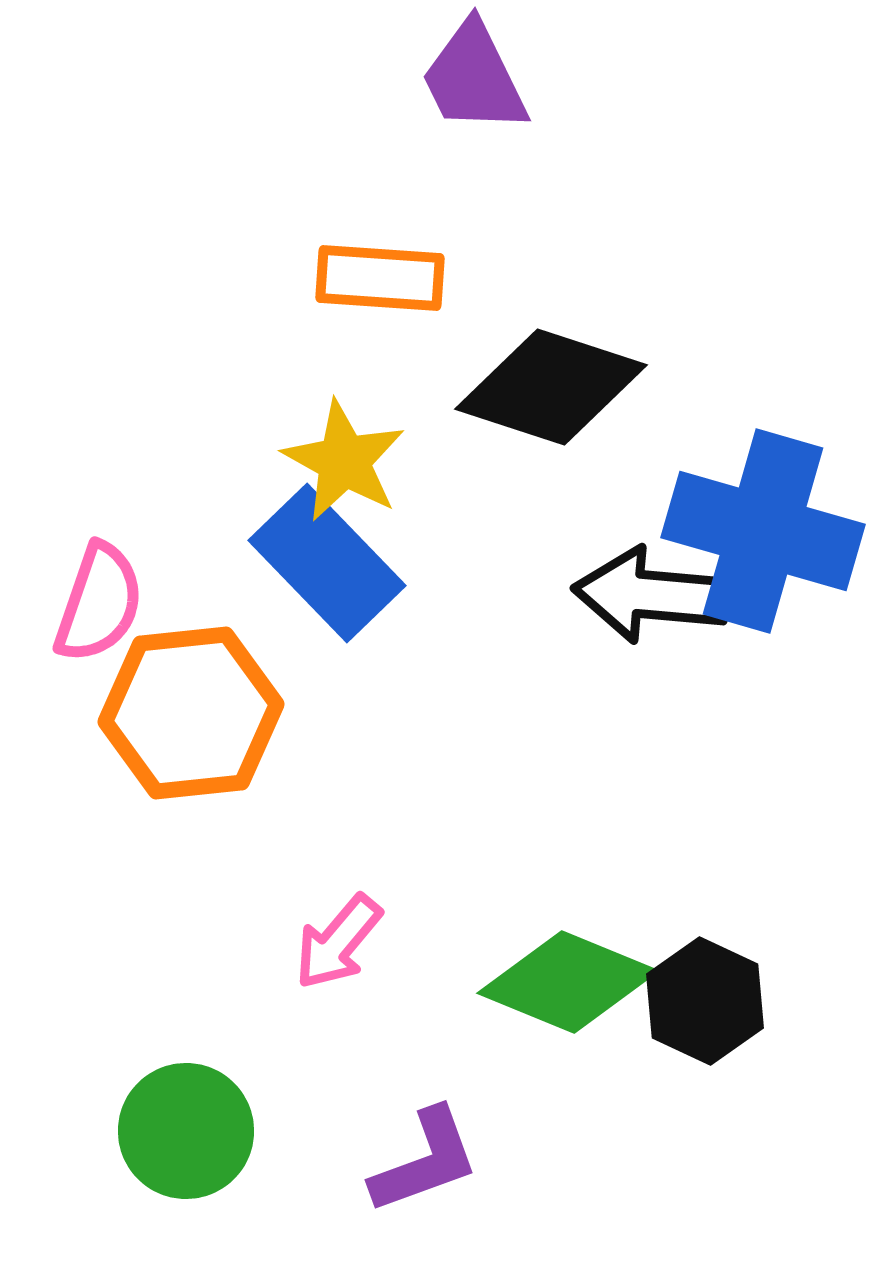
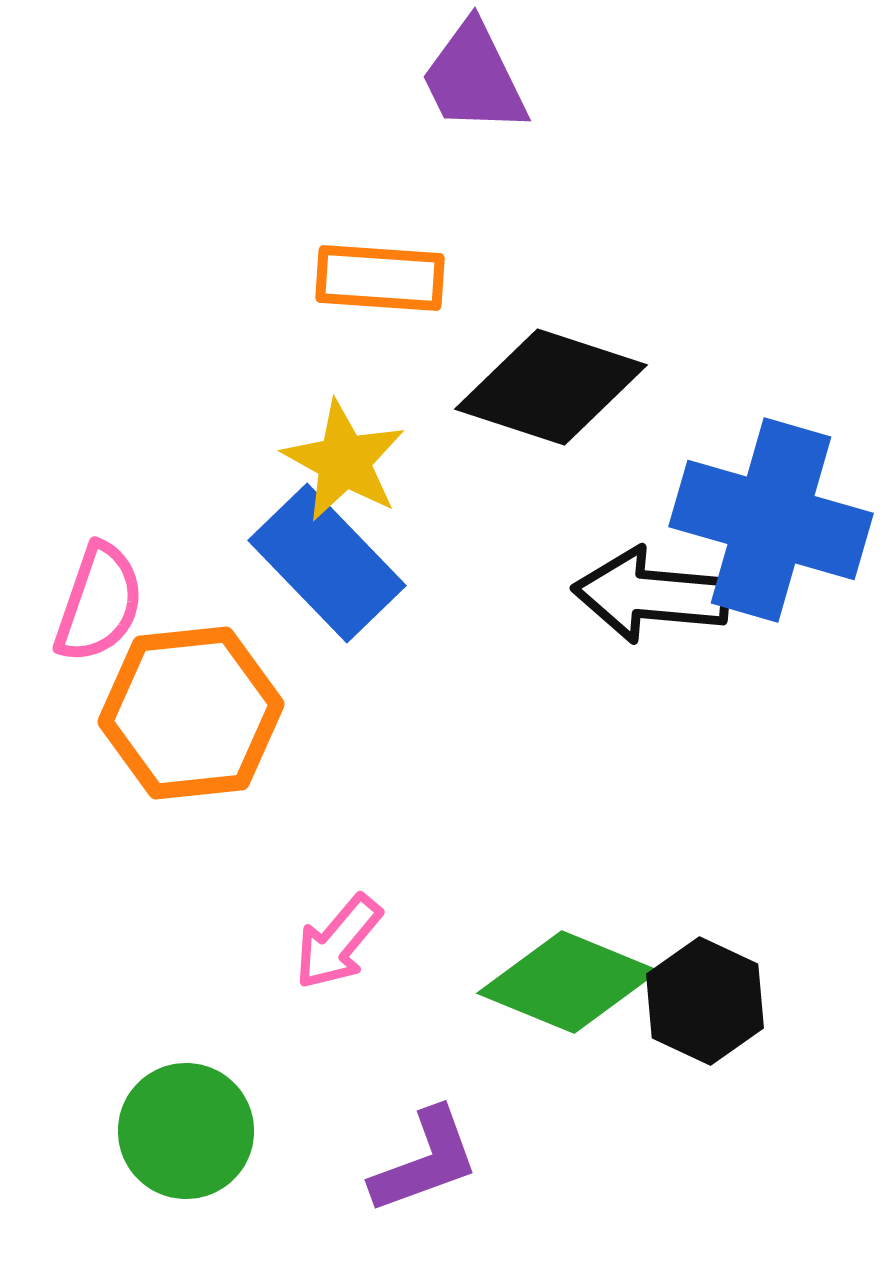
blue cross: moved 8 px right, 11 px up
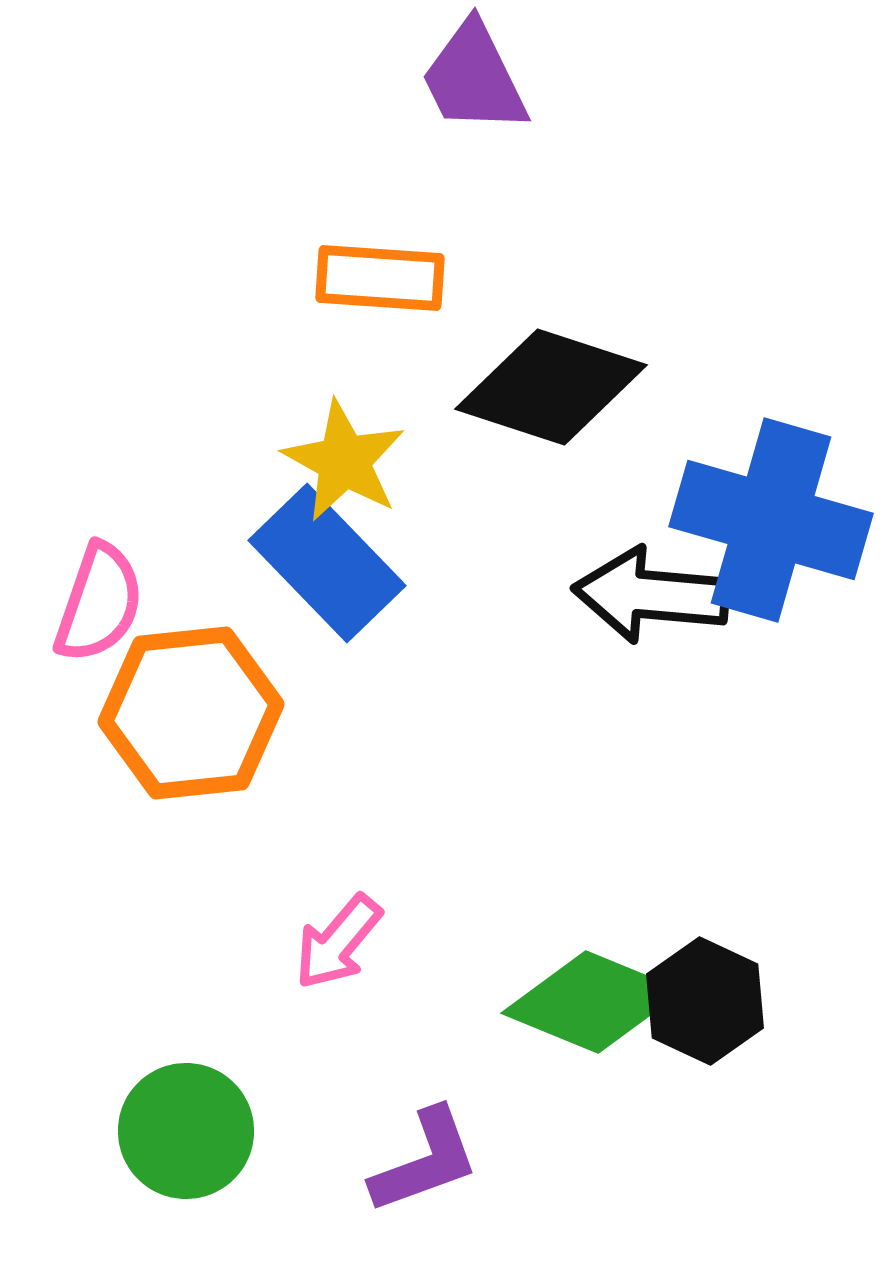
green diamond: moved 24 px right, 20 px down
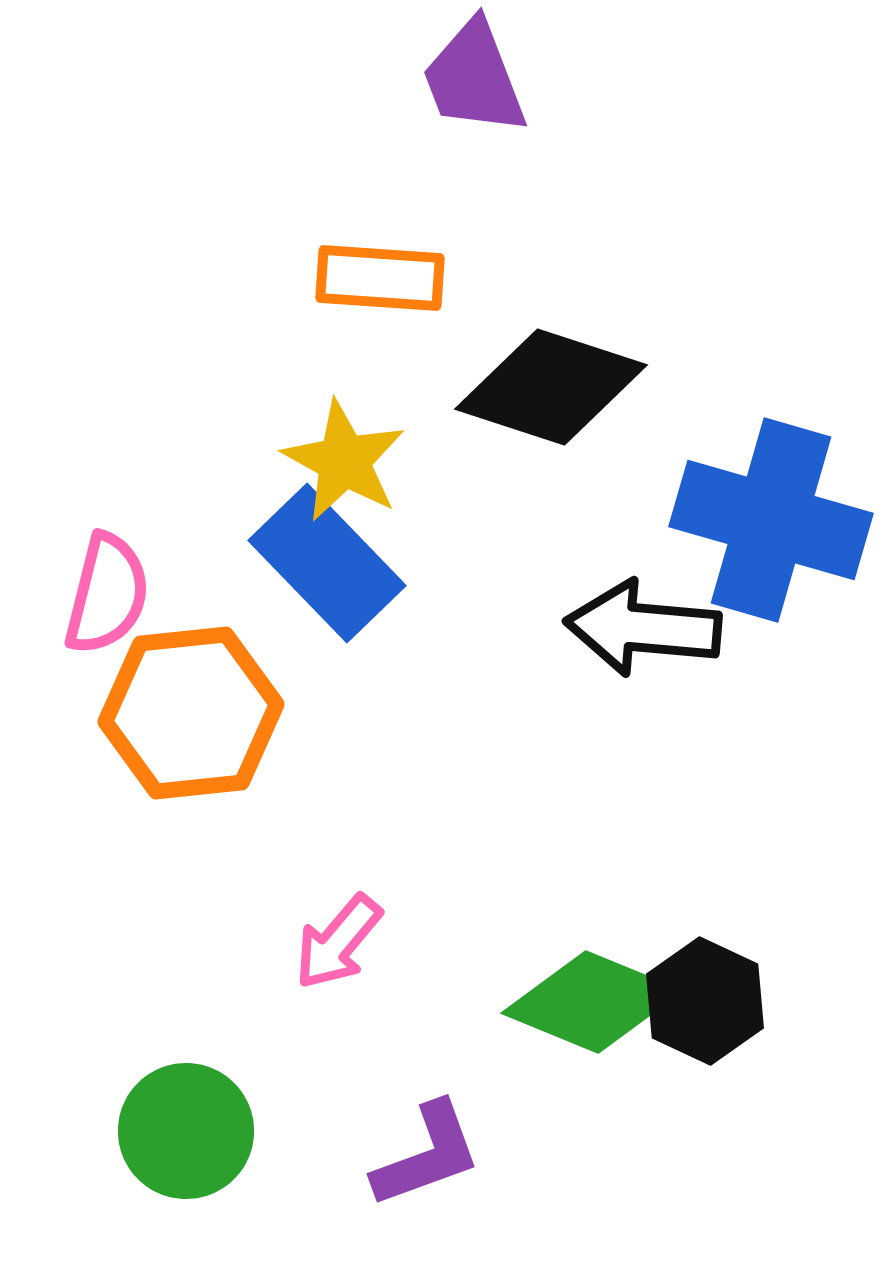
purple trapezoid: rotated 5 degrees clockwise
black arrow: moved 8 px left, 33 px down
pink semicircle: moved 8 px right, 9 px up; rotated 5 degrees counterclockwise
purple L-shape: moved 2 px right, 6 px up
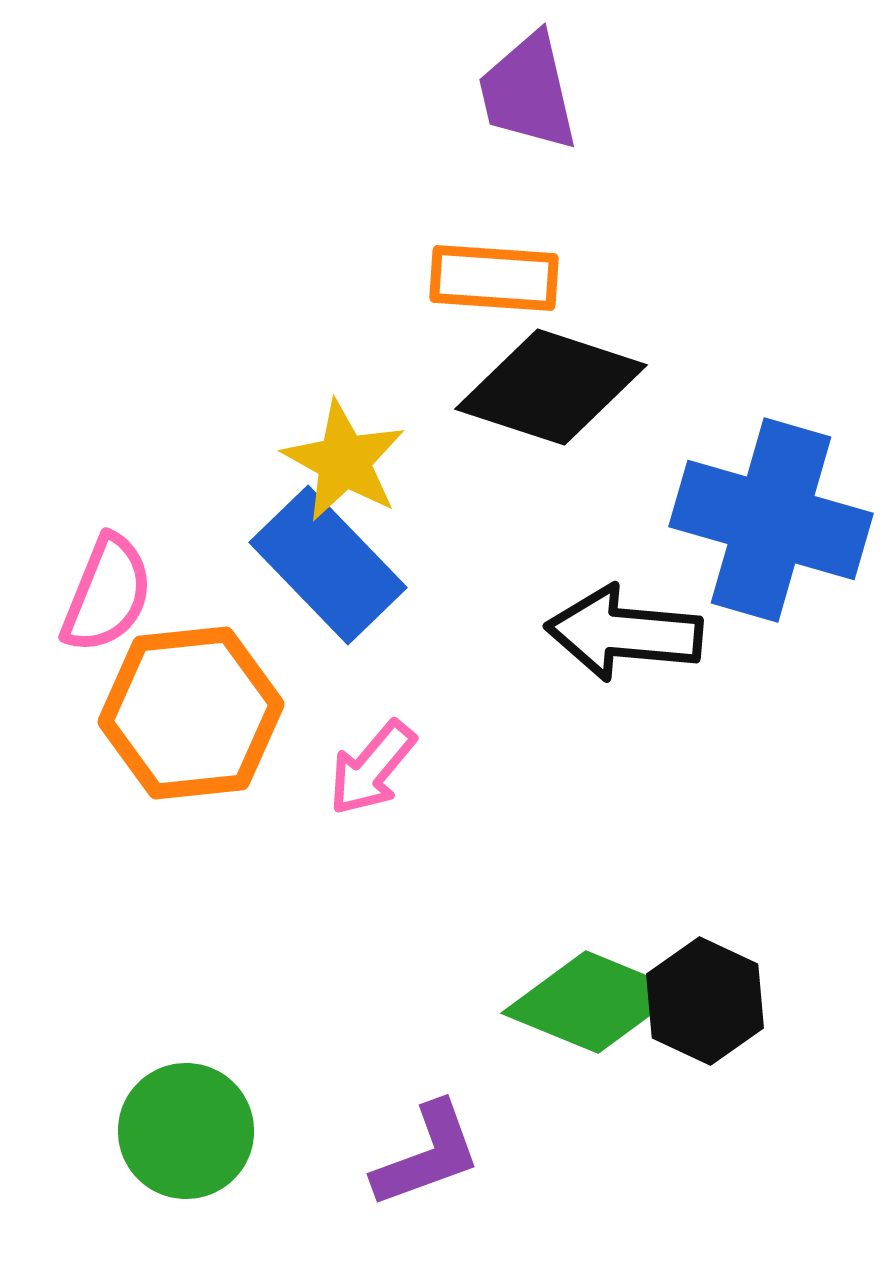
purple trapezoid: moved 54 px right, 14 px down; rotated 8 degrees clockwise
orange rectangle: moved 114 px right
blue rectangle: moved 1 px right, 2 px down
pink semicircle: rotated 8 degrees clockwise
black arrow: moved 19 px left, 5 px down
pink arrow: moved 34 px right, 174 px up
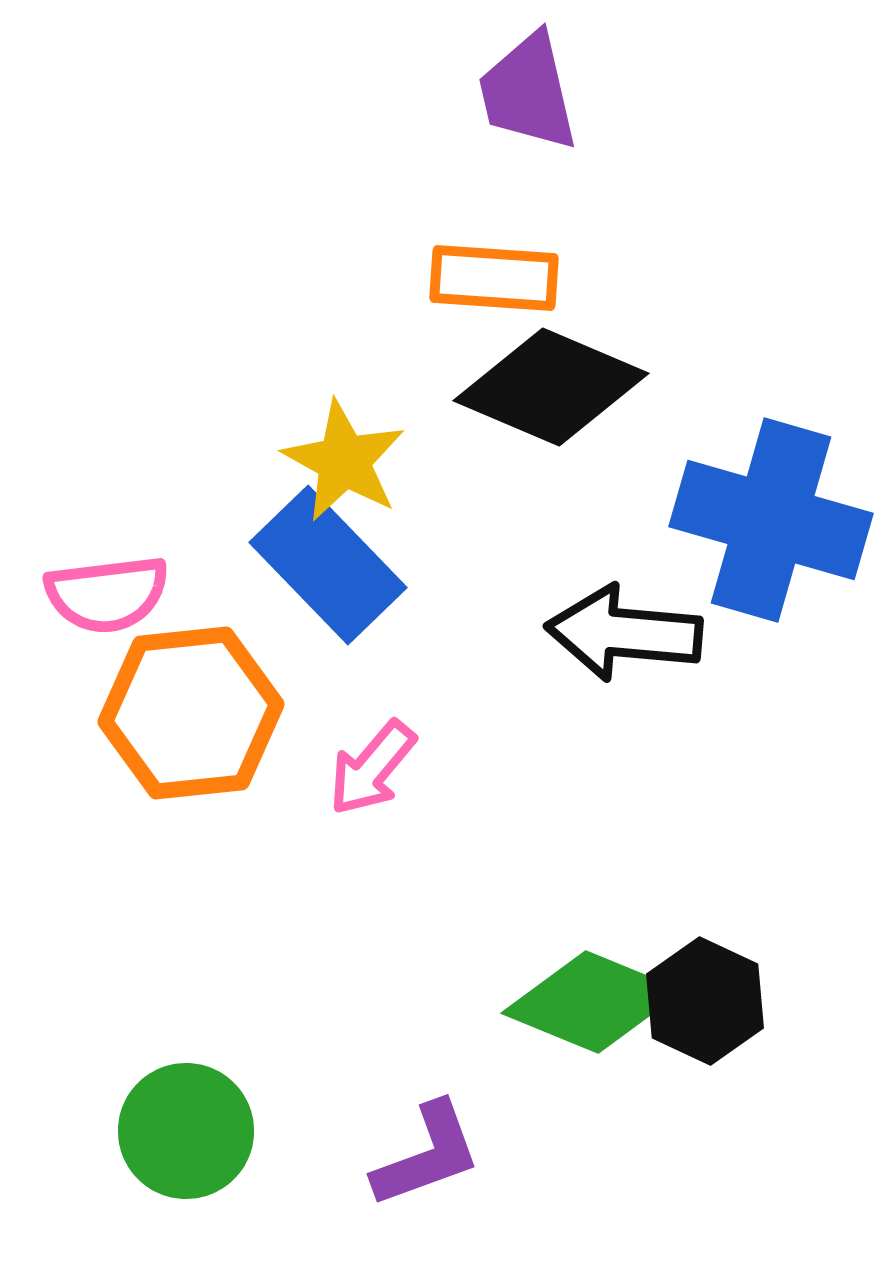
black diamond: rotated 5 degrees clockwise
pink semicircle: rotated 61 degrees clockwise
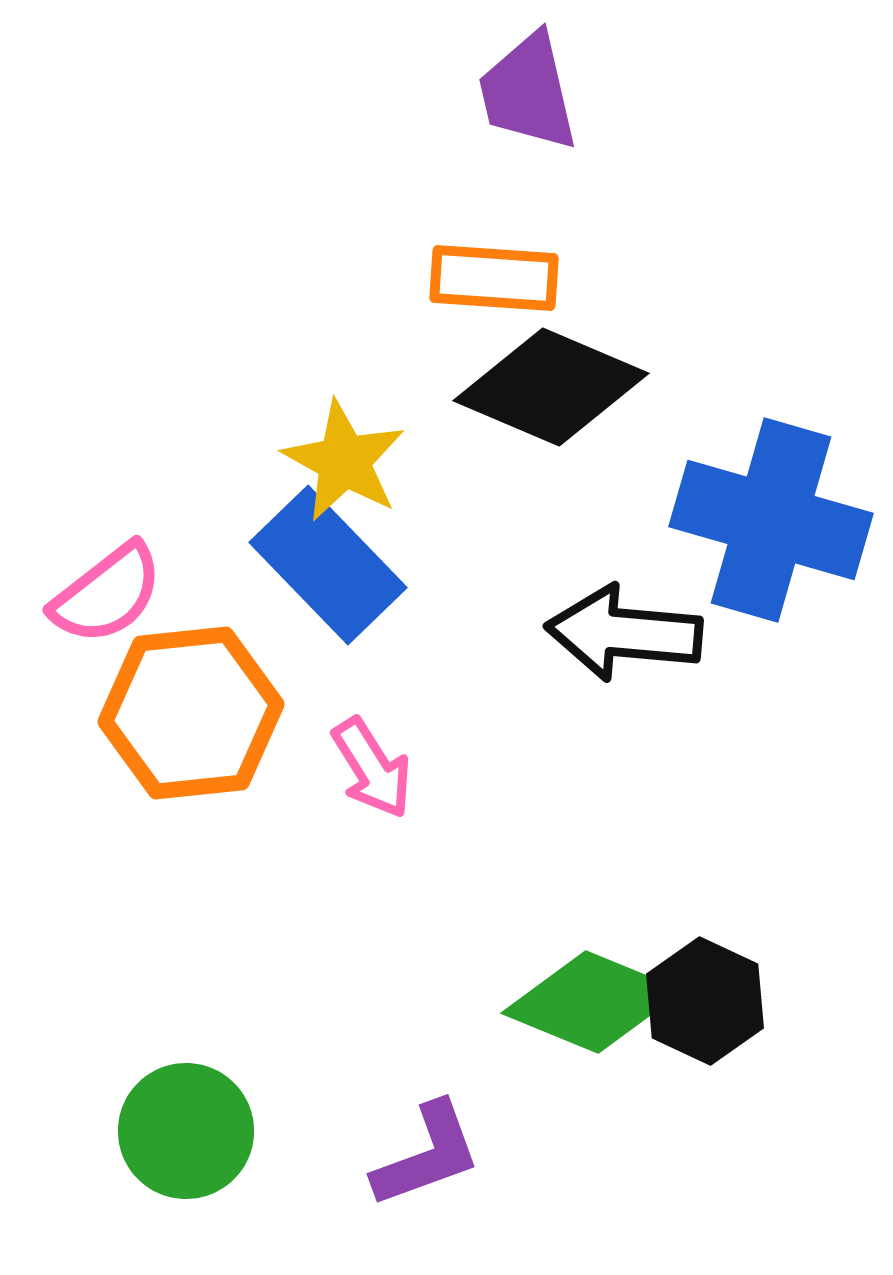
pink semicircle: rotated 31 degrees counterclockwise
pink arrow: rotated 72 degrees counterclockwise
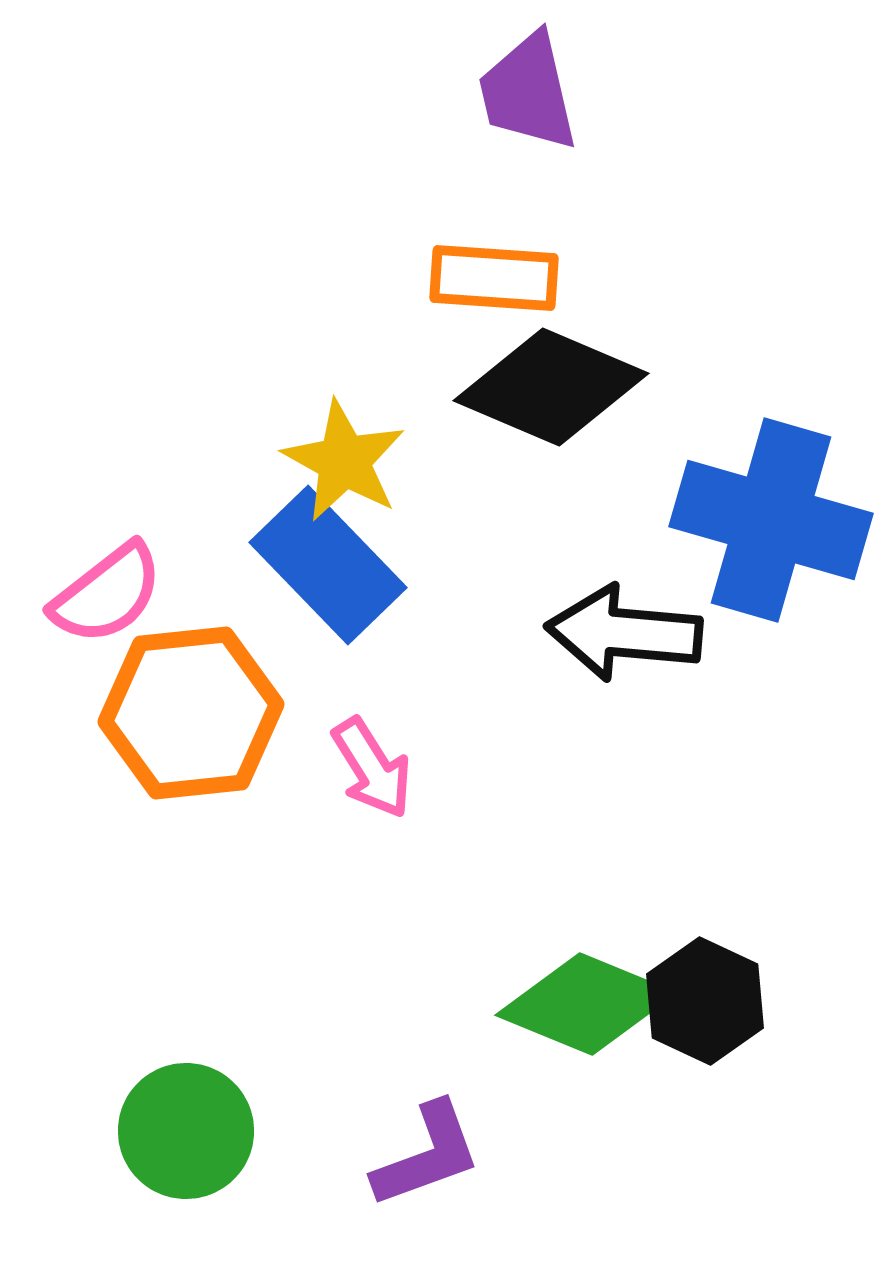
green diamond: moved 6 px left, 2 px down
